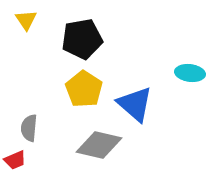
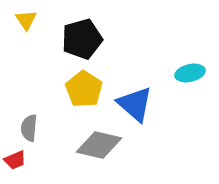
black pentagon: rotated 6 degrees counterclockwise
cyan ellipse: rotated 20 degrees counterclockwise
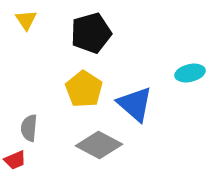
black pentagon: moved 9 px right, 6 px up
gray diamond: rotated 15 degrees clockwise
